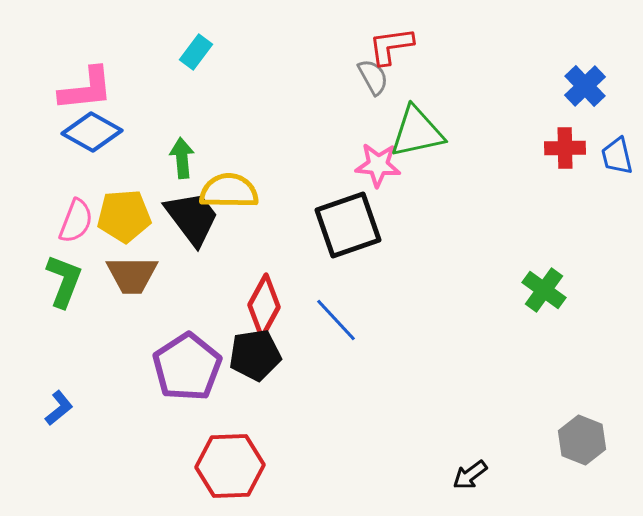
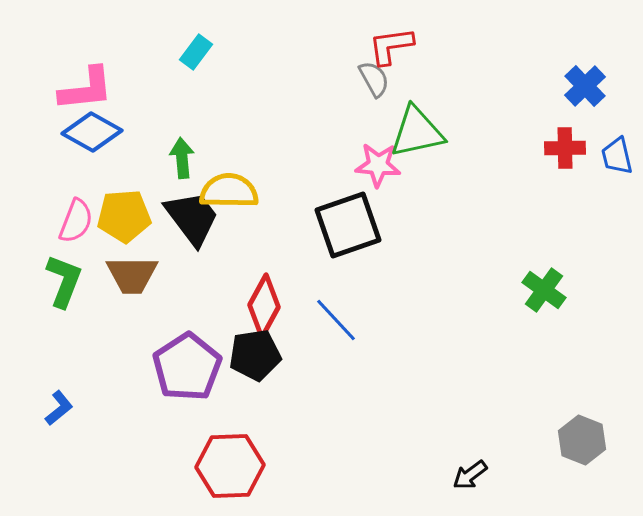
gray semicircle: moved 1 px right, 2 px down
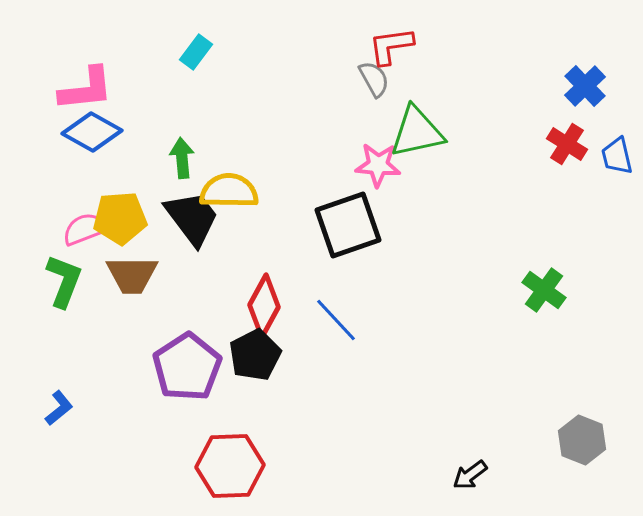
red cross: moved 2 px right, 4 px up; rotated 33 degrees clockwise
yellow pentagon: moved 4 px left, 2 px down
pink semicircle: moved 9 px right, 8 px down; rotated 132 degrees counterclockwise
black pentagon: rotated 18 degrees counterclockwise
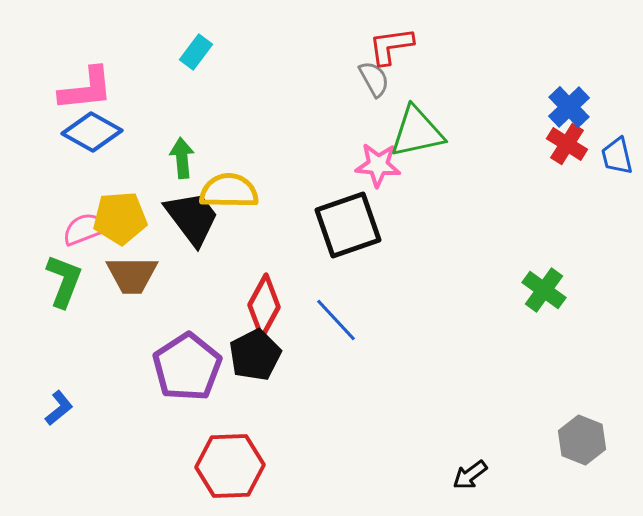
blue cross: moved 16 px left, 21 px down
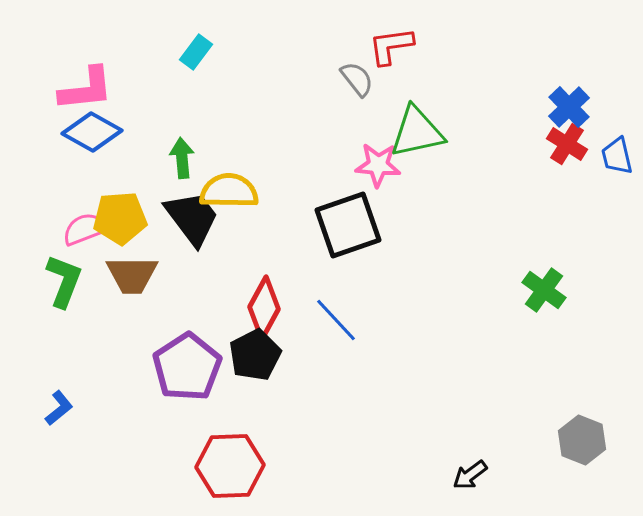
gray semicircle: moved 17 px left; rotated 9 degrees counterclockwise
red diamond: moved 2 px down
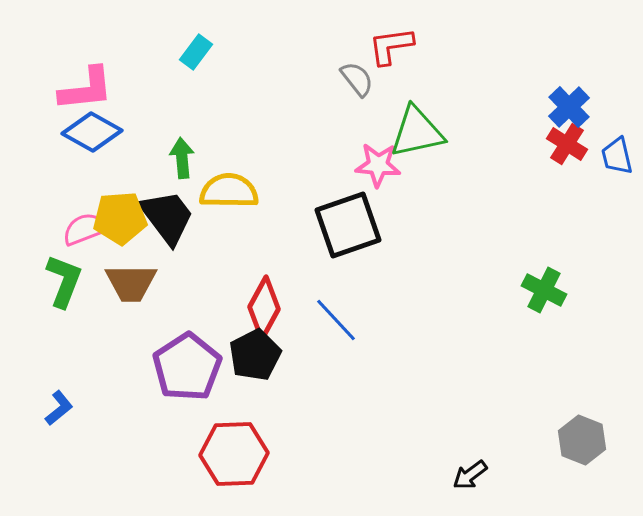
black trapezoid: moved 25 px left, 1 px up
brown trapezoid: moved 1 px left, 8 px down
green cross: rotated 9 degrees counterclockwise
red hexagon: moved 4 px right, 12 px up
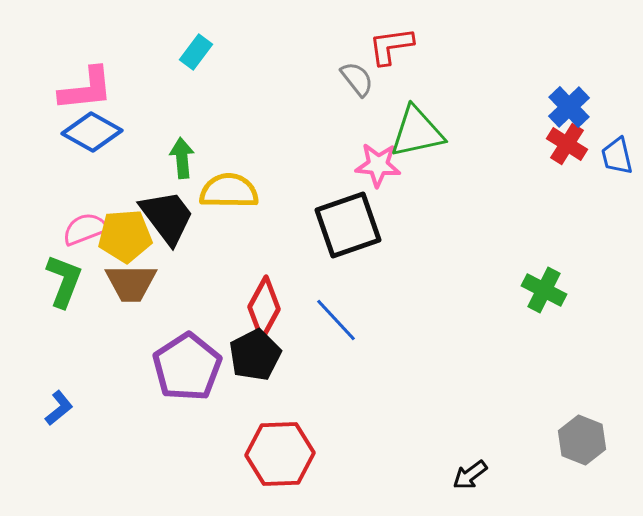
yellow pentagon: moved 5 px right, 18 px down
red hexagon: moved 46 px right
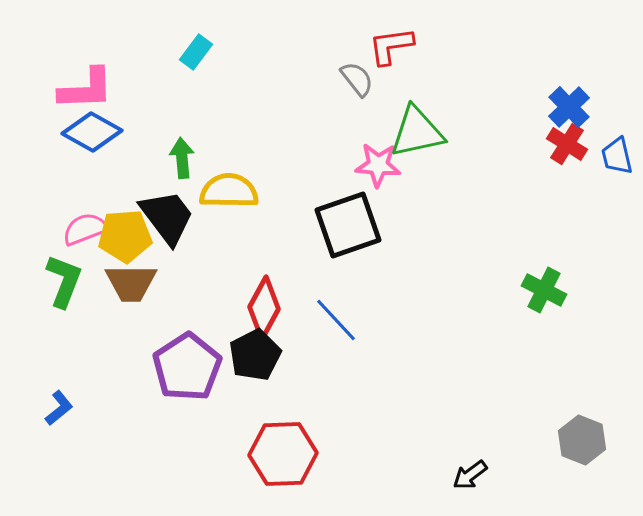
pink L-shape: rotated 4 degrees clockwise
red hexagon: moved 3 px right
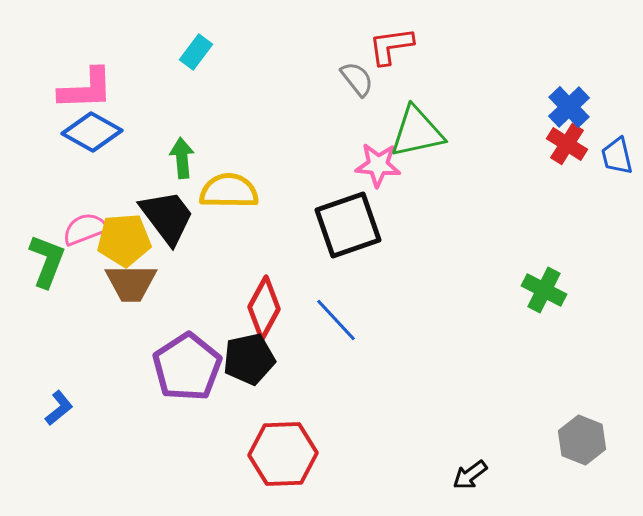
yellow pentagon: moved 1 px left, 4 px down
green L-shape: moved 17 px left, 20 px up
black pentagon: moved 6 px left, 4 px down; rotated 15 degrees clockwise
